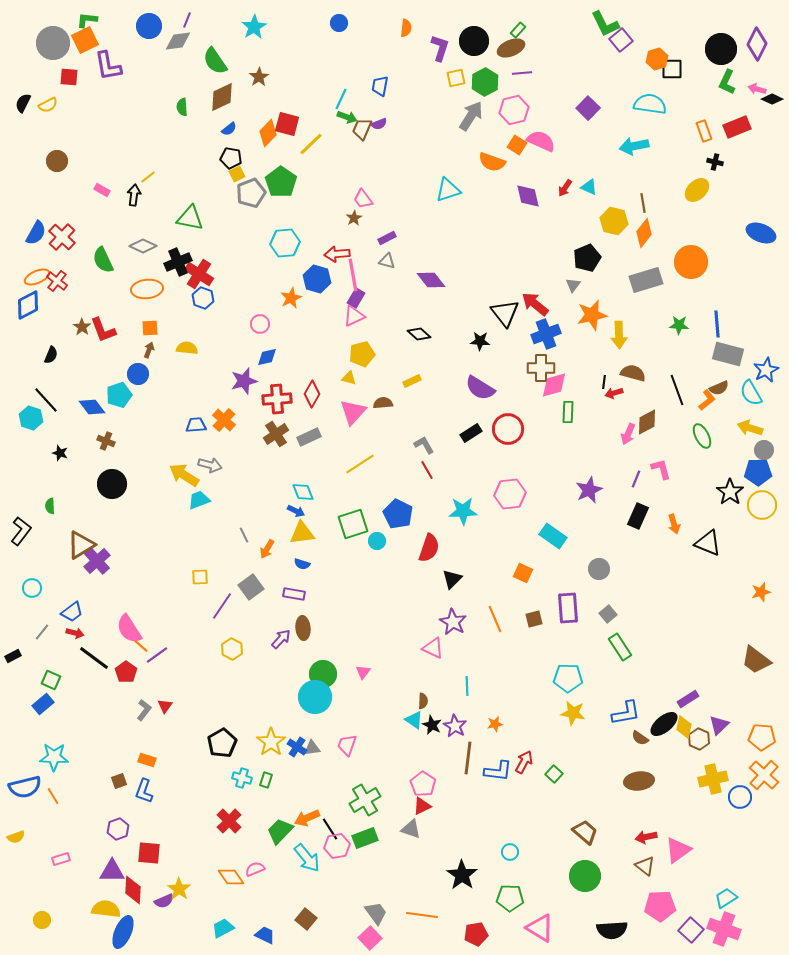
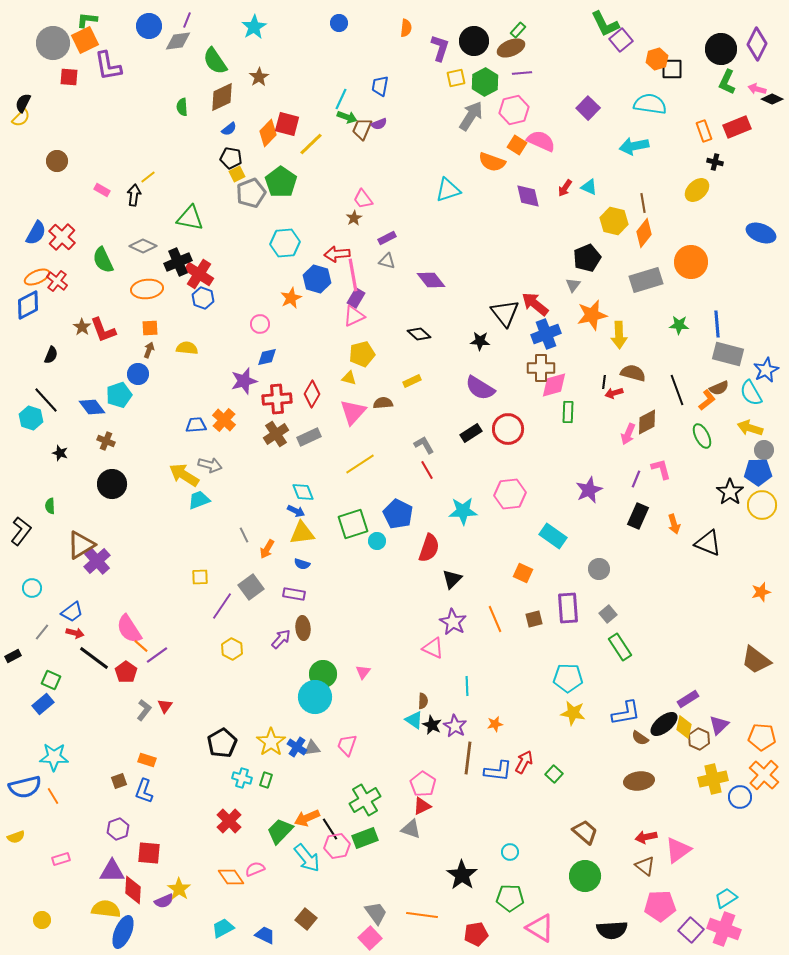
yellow semicircle at (48, 105): moved 27 px left, 13 px down; rotated 18 degrees counterclockwise
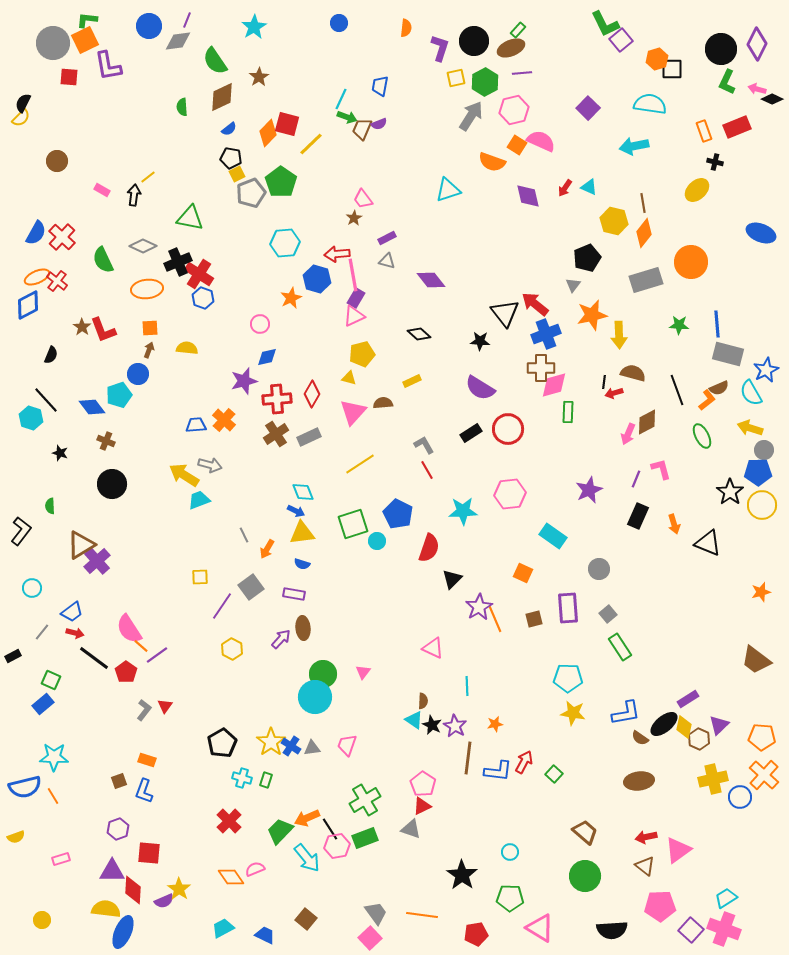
purple star at (453, 622): moved 26 px right, 15 px up; rotated 12 degrees clockwise
blue cross at (297, 747): moved 6 px left, 1 px up
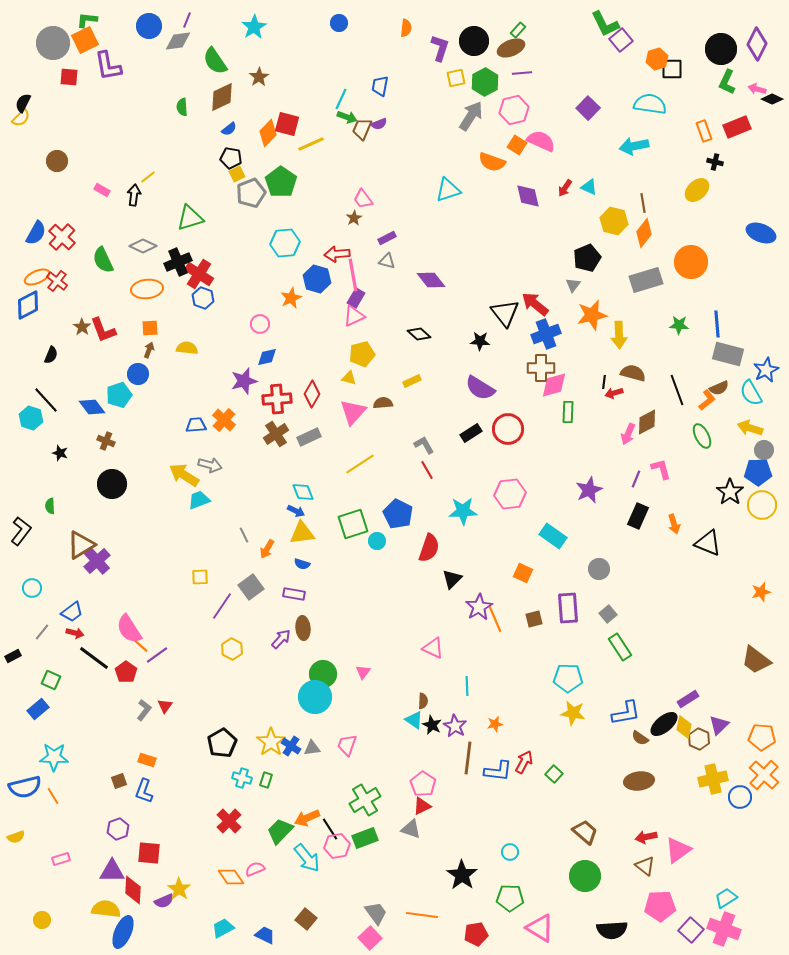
yellow line at (311, 144): rotated 20 degrees clockwise
green triangle at (190, 218): rotated 28 degrees counterclockwise
blue rectangle at (43, 704): moved 5 px left, 5 px down
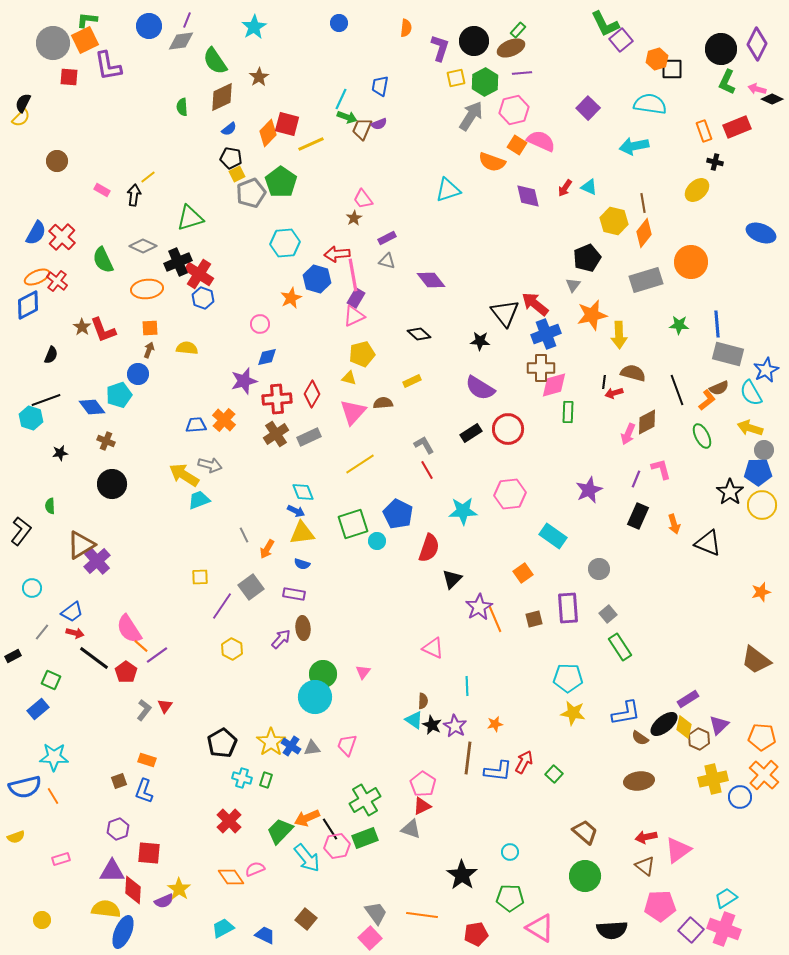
gray diamond at (178, 41): moved 3 px right
black line at (46, 400): rotated 68 degrees counterclockwise
black star at (60, 453): rotated 28 degrees counterclockwise
orange square at (523, 573): rotated 30 degrees clockwise
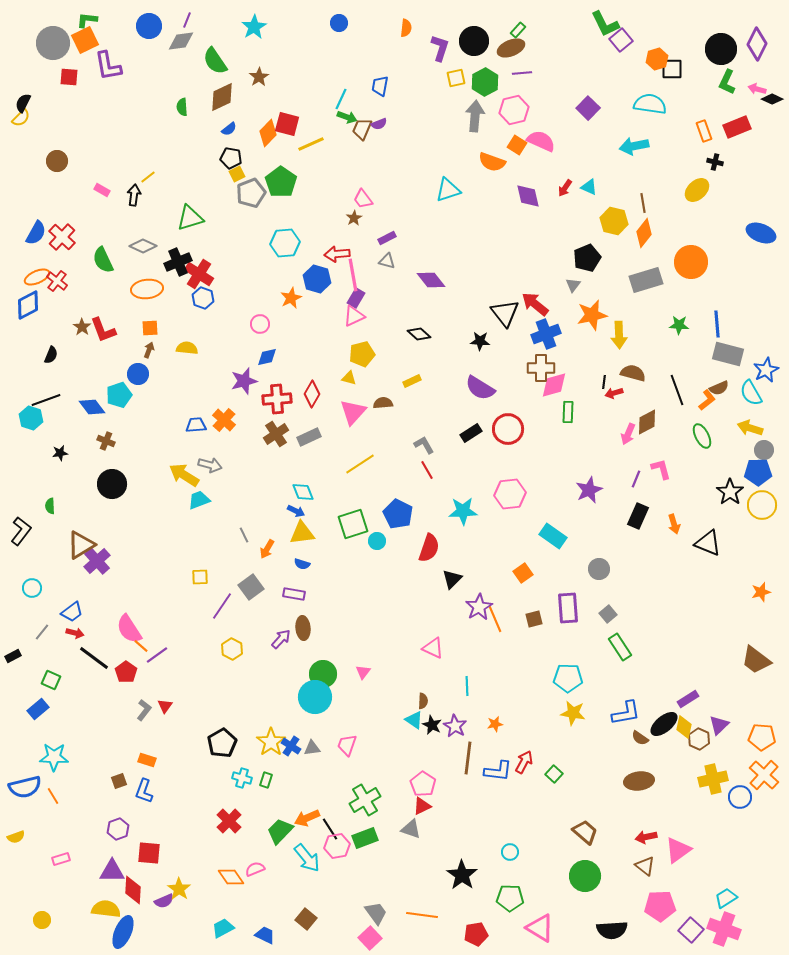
gray arrow at (471, 116): moved 4 px right; rotated 28 degrees counterclockwise
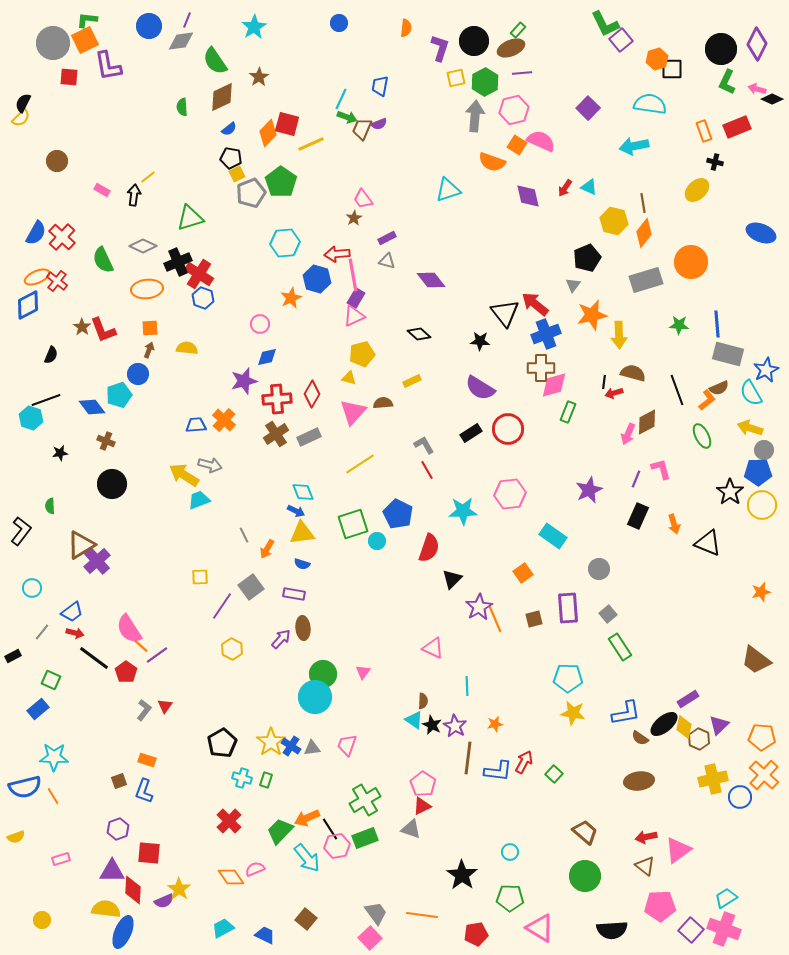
green rectangle at (568, 412): rotated 20 degrees clockwise
